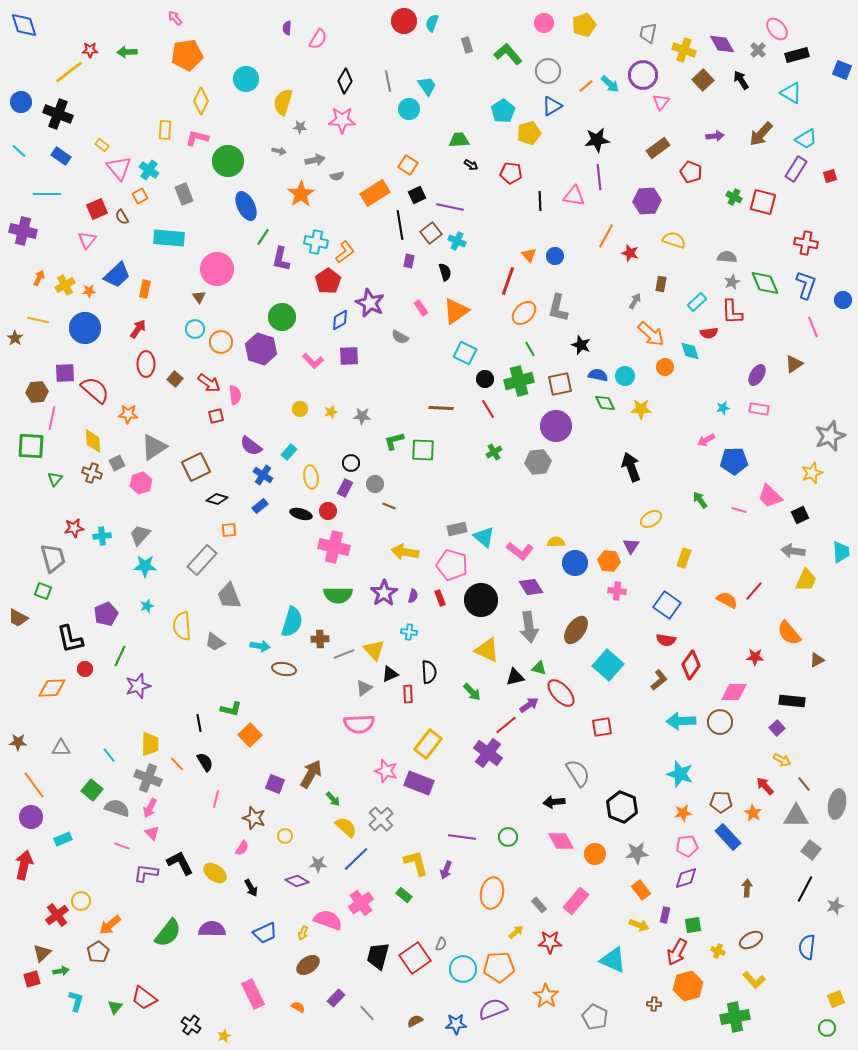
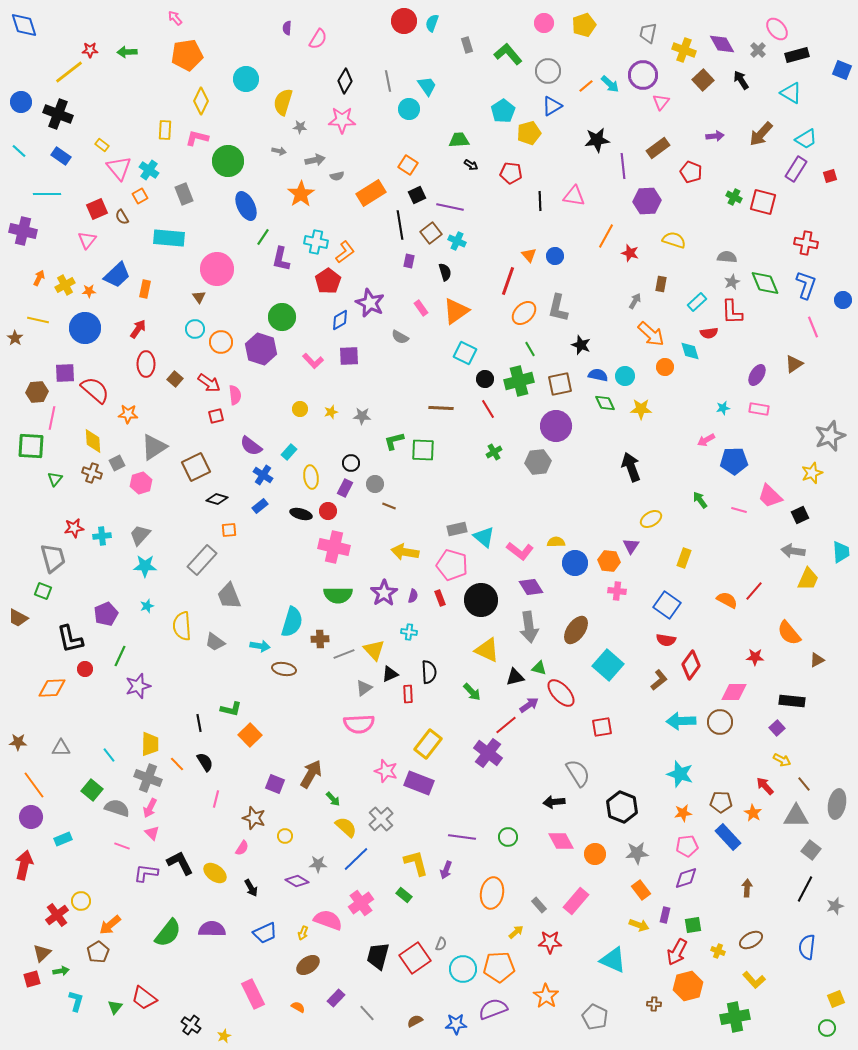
purple line at (599, 177): moved 24 px right, 11 px up
orange rectangle at (375, 193): moved 4 px left
yellow trapezoid at (806, 580): moved 2 px right, 1 px up
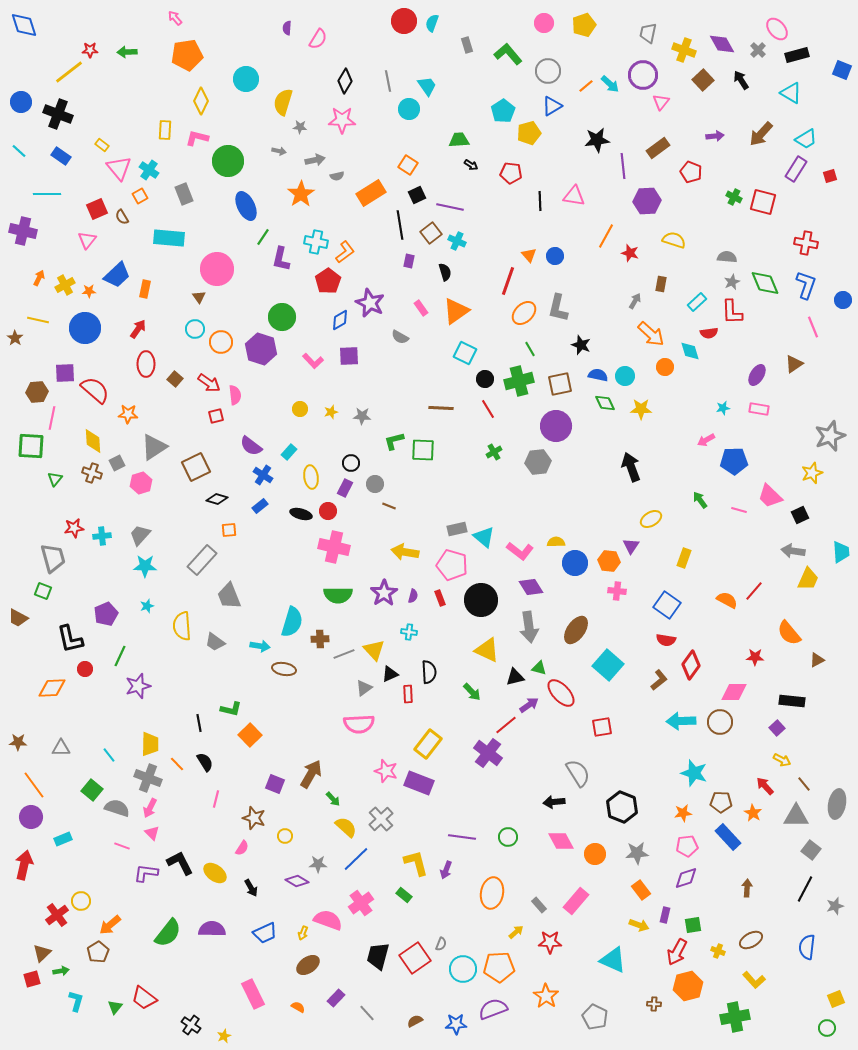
cyan star at (680, 774): moved 14 px right, 1 px up
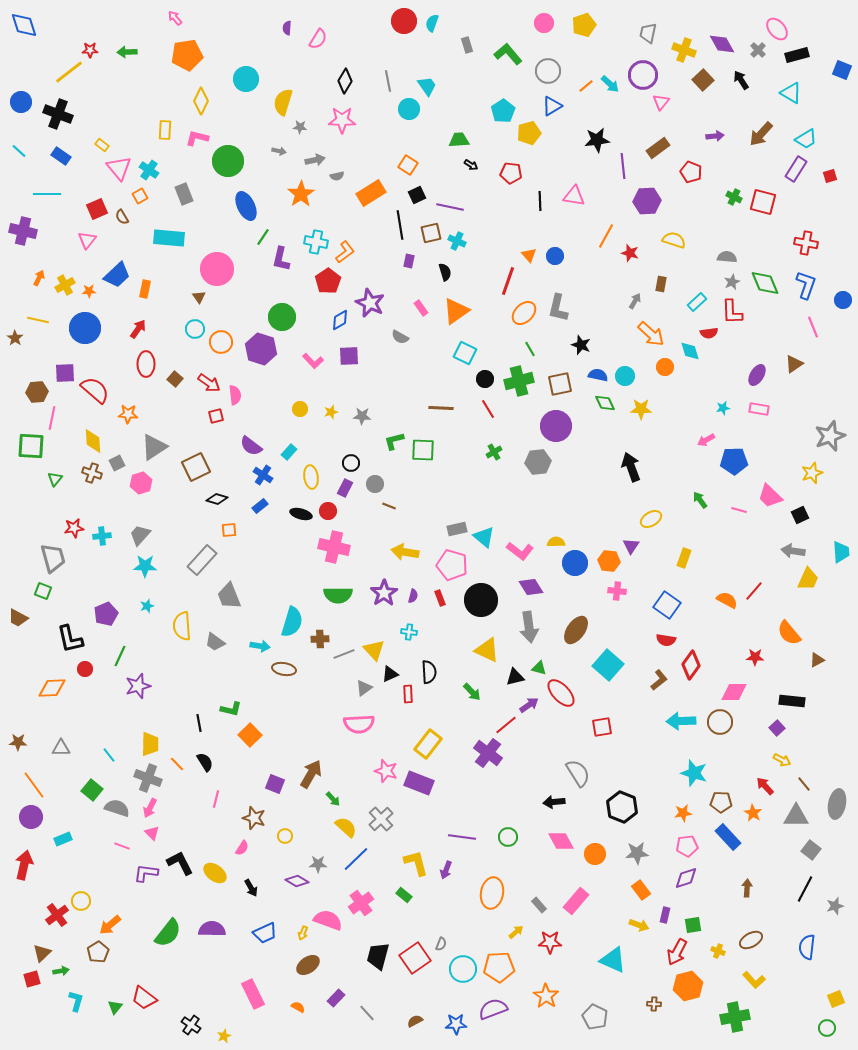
brown square at (431, 233): rotated 25 degrees clockwise
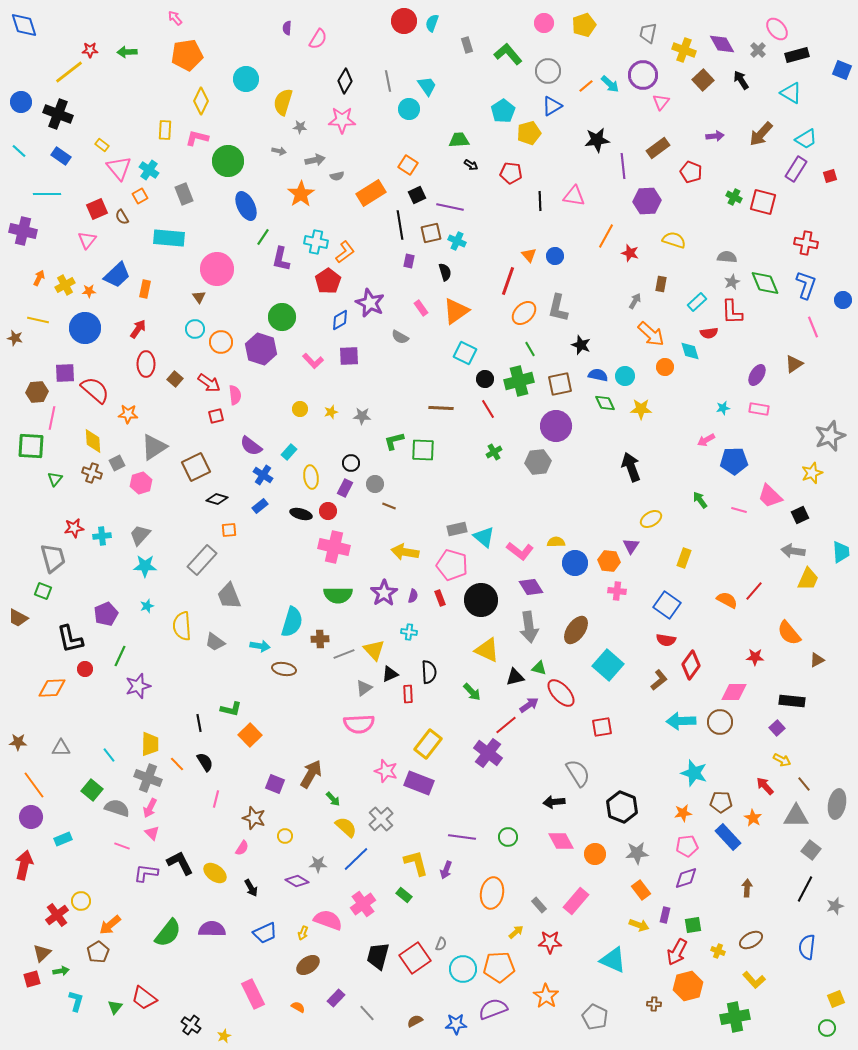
brown star at (15, 338): rotated 21 degrees counterclockwise
orange star at (753, 813): moved 5 px down
pink cross at (361, 903): moved 2 px right, 1 px down
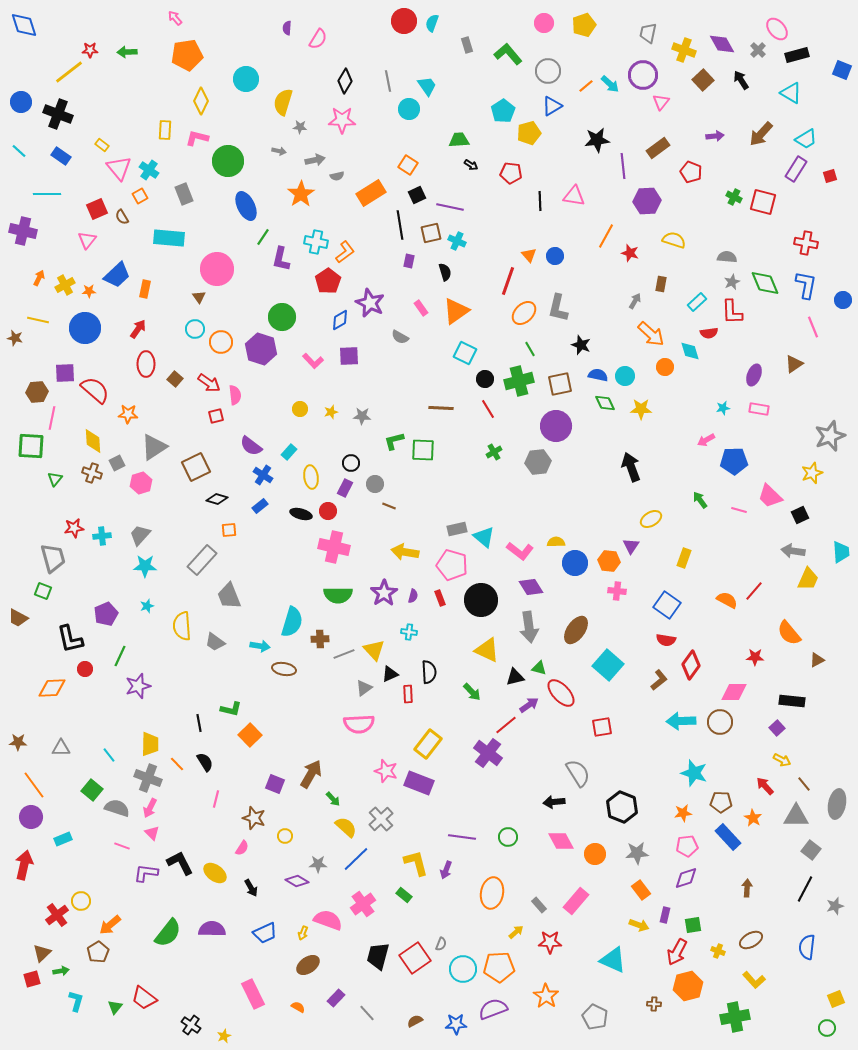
blue L-shape at (806, 285): rotated 8 degrees counterclockwise
purple ellipse at (757, 375): moved 3 px left; rotated 10 degrees counterclockwise
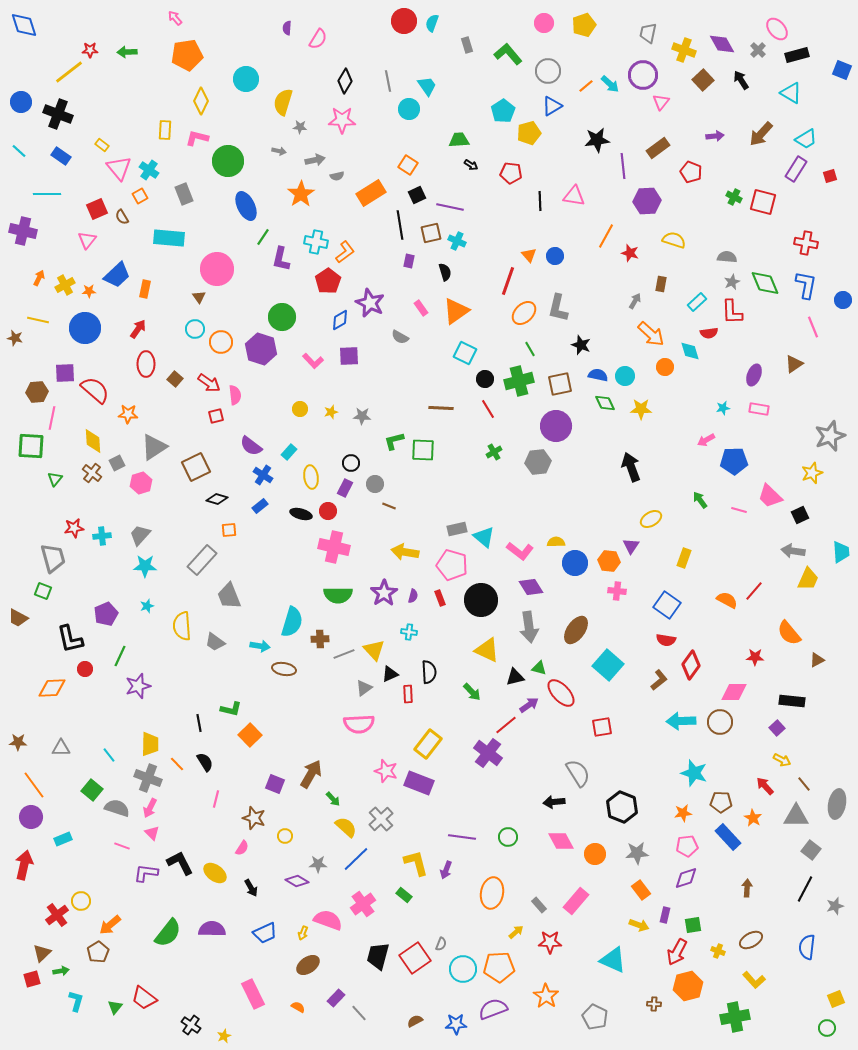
brown cross at (92, 473): rotated 18 degrees clockwise
gray line at (367, 1013): moved 8 px left
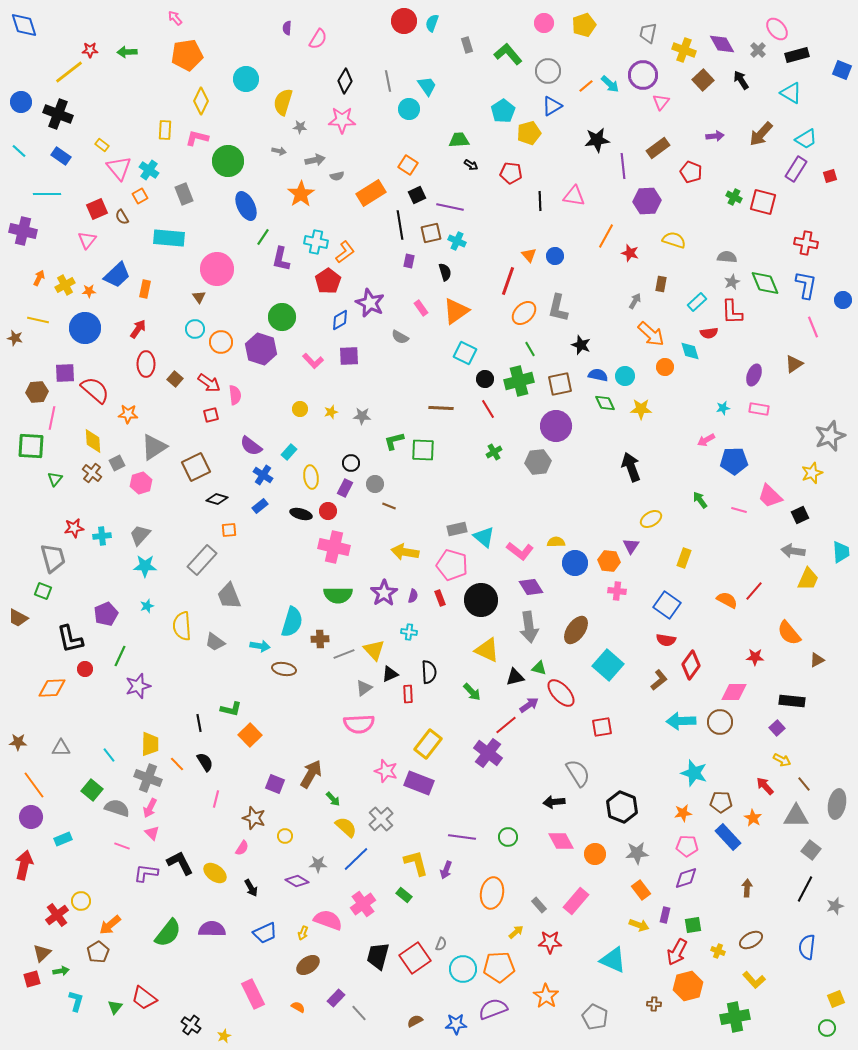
red square at (216, 416): moved 5 px left, 1 px up
pink pentagon at (687, 846): rotated 10 degrees clockwise
